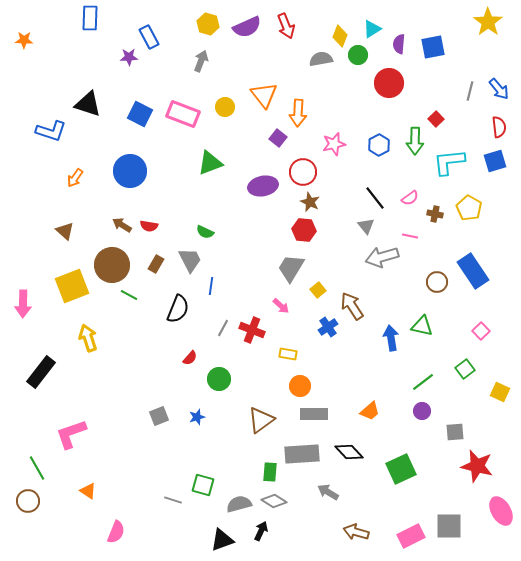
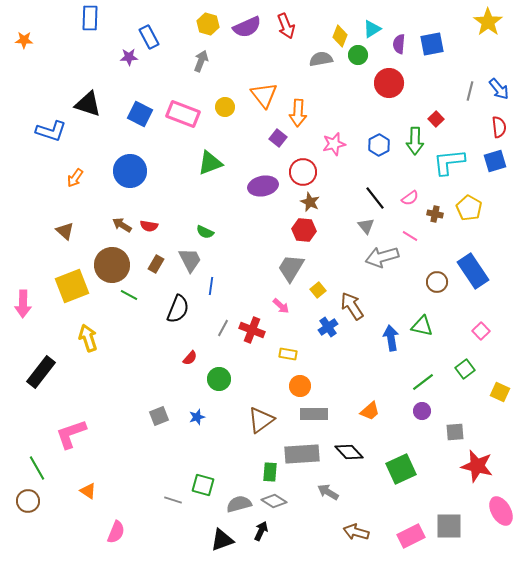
blue square at (433, 47): moved 1 px left, 3 px up
pink line at (410, 236): rotated 21 degrees clockwise
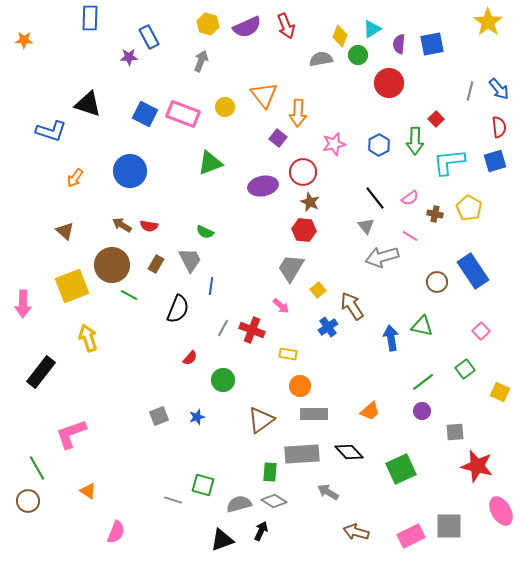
blue square at (140, 114): moved 5 px right
green circle at (219, 379): moved 4 px right, 1 px down
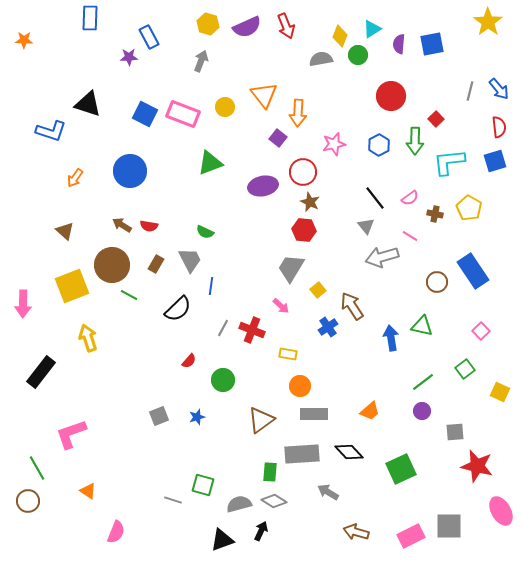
red circle at (389, 83): moved 2 px right, 13 px down
black semicircle at (178, 309): rotated 24 degrees clockwise
red semicircle at (190, 358): moved 1 px left, 3 px down
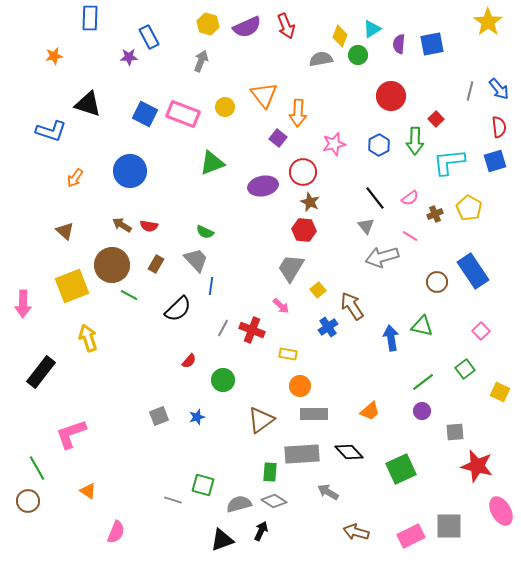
orange star at (24, 40): moved 30 px right, 16 px down; rotated 12 degrees counterclockwise
green triangle at (210, 163): moved 2 px right
brown cross at (435, 214): rotated 35 degrees counterclockwise
gray trapezoid at (190, 260): moved 6 px right; rotated 16 degrees counterclockwise
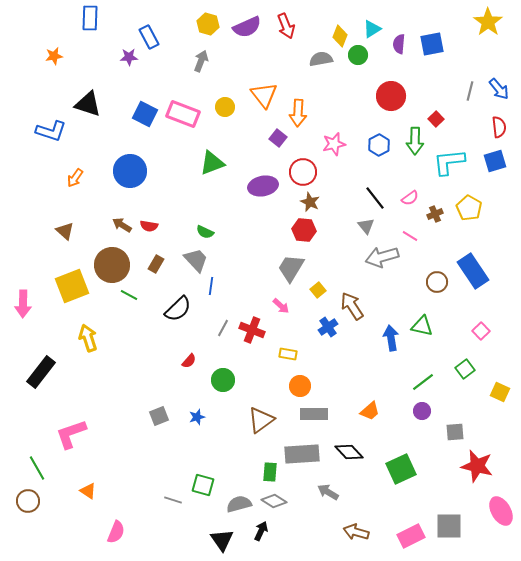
black triangle at (222, 540): rotated 45 degrees counterclockwise
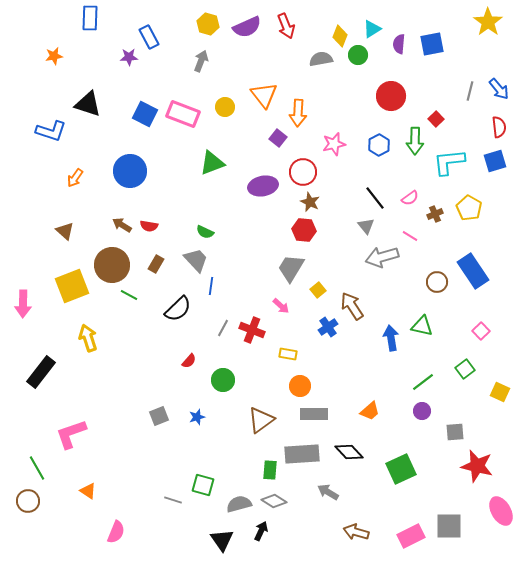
green rectangle at (270, 472): moved 2 px up
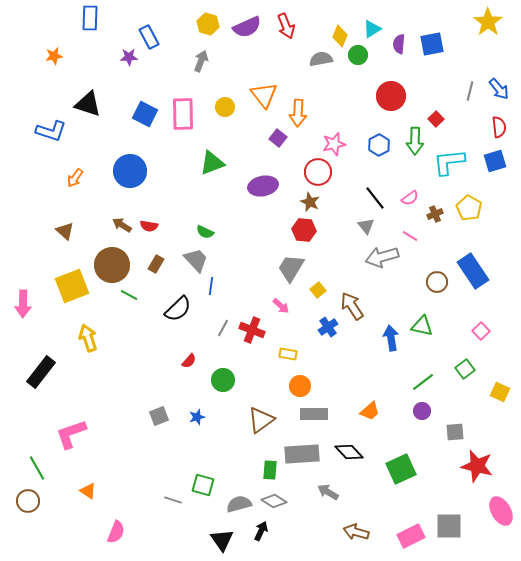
pink rectangle at (183, 114): rotated 68 degrees clockwise
red circle at (303, 172): moved 15 px right
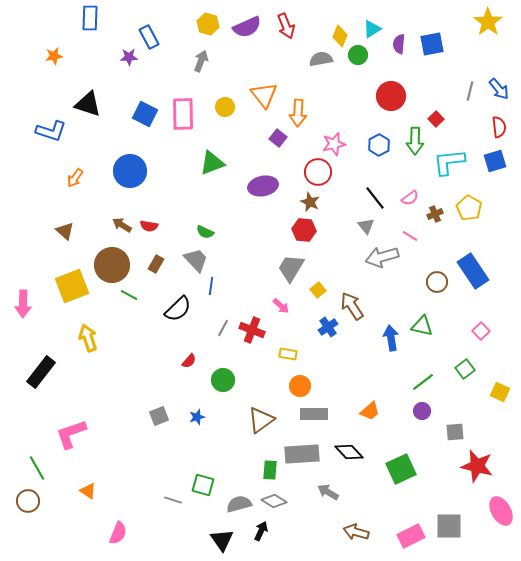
pink semicircle at (116, 532): moved 2 px right, 1 px down
